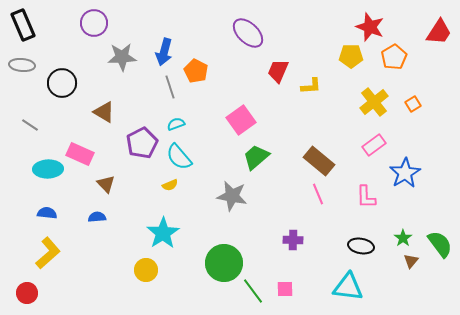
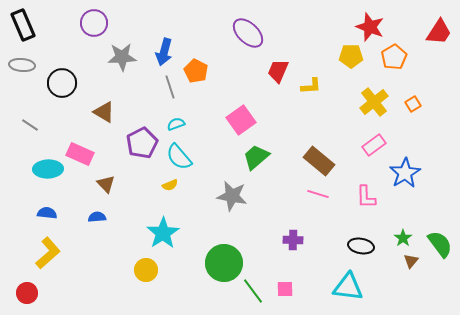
pink line at (318, 194): rotated 50 degrees counterclockwise
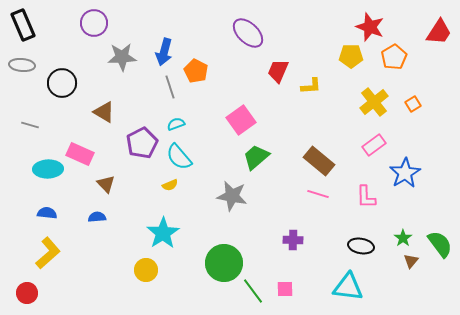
gray line at (30, 125): rotated 18 degrees counterclockwise
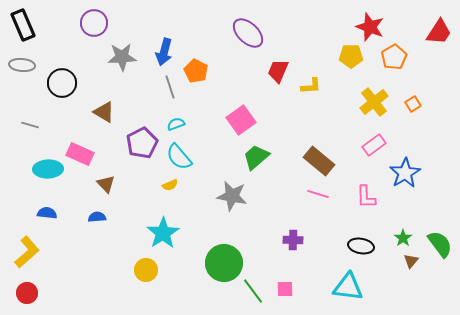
yellow L-shape at (48, 253): moved 21 px left, 1 px up
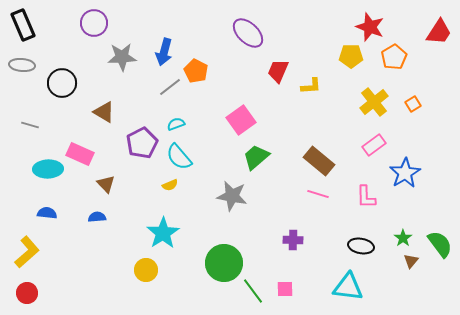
gray line at (170, 87): rotated 70 degrees clockwise
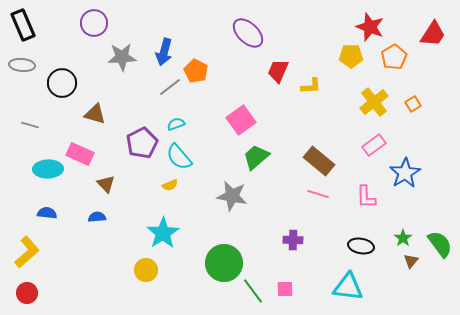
red trapezoid at (439, 32): moved 6 px left, 2 px down
brown triangle at (104, 112): moved 9 px left, 2 px down; rotated 15 degrees counterclockwise
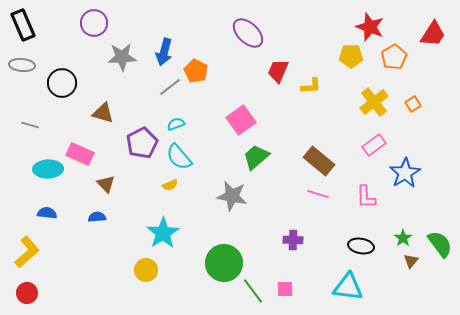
brown triangle at (95, 114): moved 8 px right, 1 px up
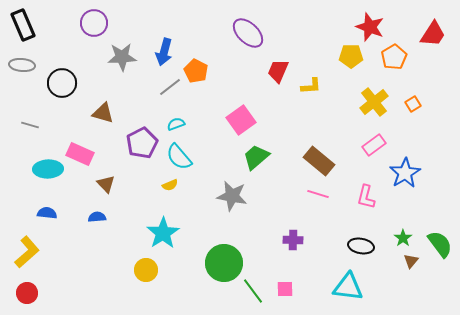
pink L-shape at (366, 197): rotated 15 degrees clockwise
